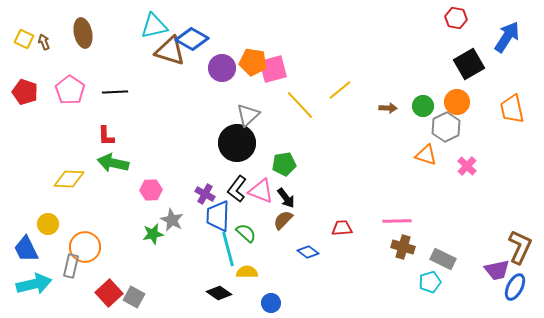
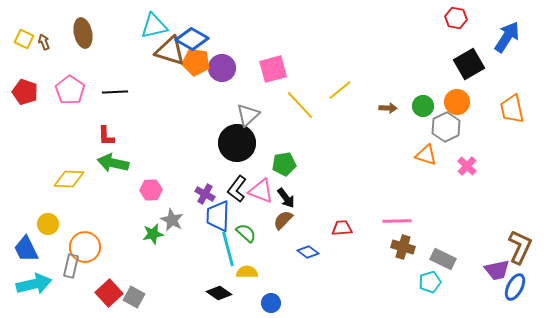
orange pentagon at (253, 62): moved 57 px left
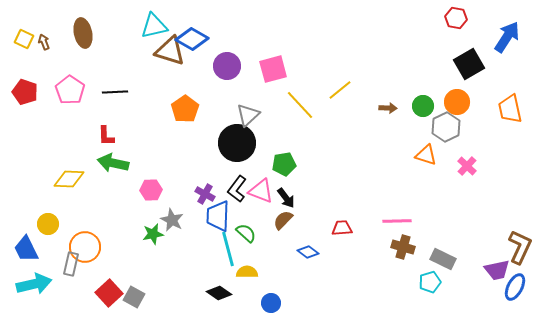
orange pentagon at (196, 62): moved 11 px left, 47 px down; rotated 28 degrees clockwise
purple circle at (222, 68): moved 5 px right, 2 px up
orange trapezoid at (512, 109): moved 2 px left
gray rectangle at (71, 266): moved 2 px up
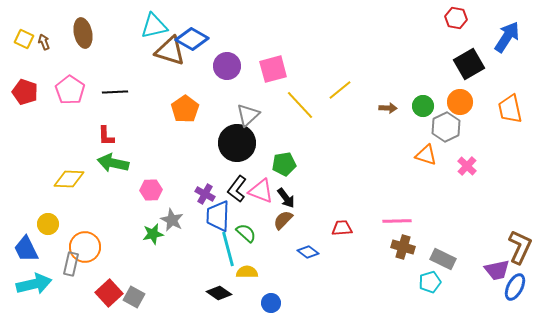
orange circle at (457, 102): moved 3 px right
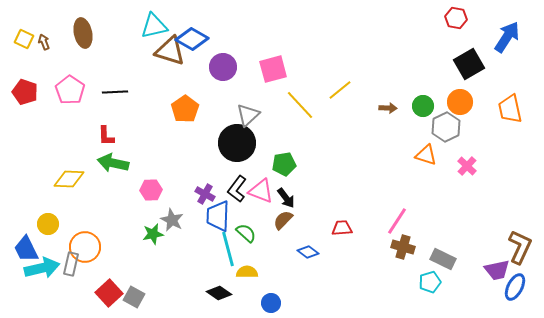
purple circle at (227, 66): moved 4 px left, 1 px down
pink line at (397, 221): rotated 56 degrees counterclockwise
cyan arrow at (34, 284): moved 8 px right, 16 px up
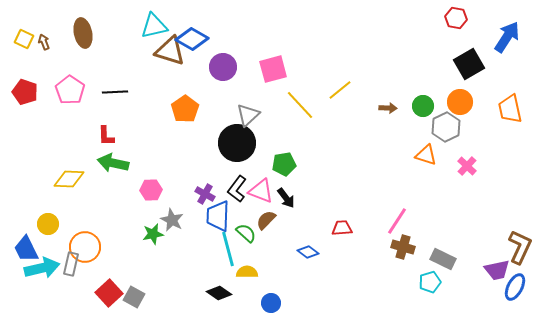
brown semicircle at (283, 220): moved 17 px left
